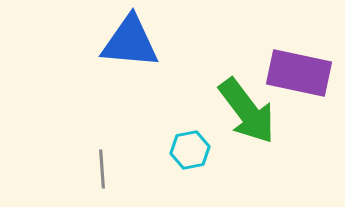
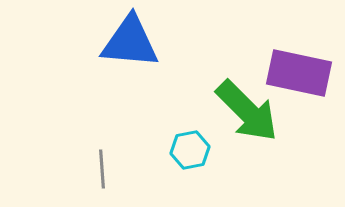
green arrow: rotated 8 degrees counterclockwise
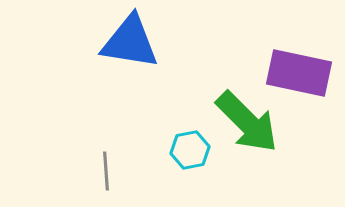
blue triangle: rotated 4 degrees clockwise
green arrow: moved 11 px down
gray line: moved 4 px right, 2 px down
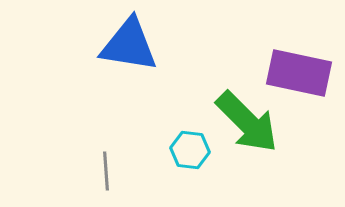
blue triangle: moved 1 px left, 3 px down
cyan hexagon: rotated 18 degrees clockwise
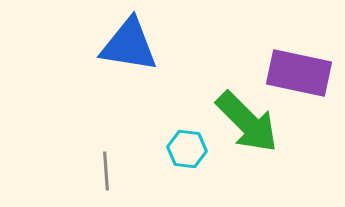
cyan hexagon: moved 3 px left, 1 px up
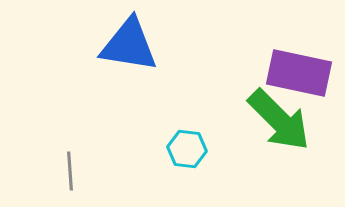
green arrow: moved 32 px right, 2 px up
gray line: moved 36 px left
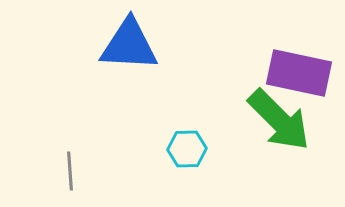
blue triangle: rotated 6 degrees counterclockwise
cyan hexagon: rotated 9 degrees counterclockwise
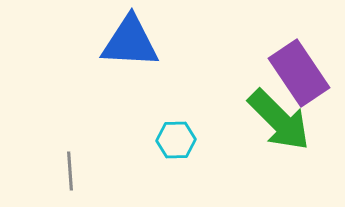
blue triangle: moved 1 px right, 3 px up
purple rectangle: rotated 44 degrees clockwise
cyan hexagon: moved 11 px left, 9 px up
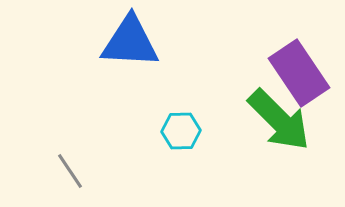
cyan hexagon: moved 5 px right, 9 px up
gray line: rotated 30 degrees counterclockwise
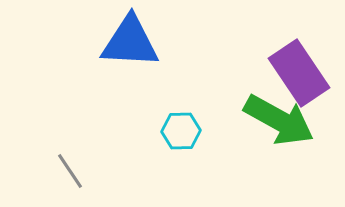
green arrow: rotated 16 degrees counterclockwise
